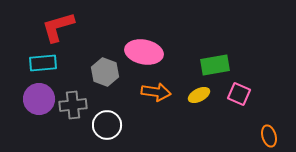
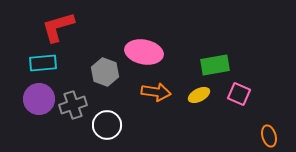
gray cross: rotated 12 degrees counterclockwise
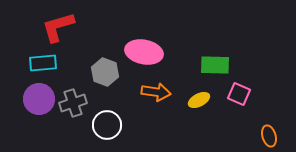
green rectangle: rotated 12 degrees clockwise
yellow ellipse: moved 5 px down
gray cross: moved 2 px up
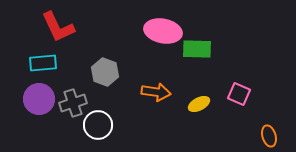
red L-shape: rotated 99 degrees counterclockwise
pink ellipse: moved 19 px right, 21 px up
green rectangle: moved 18 px left, 16 px up
yellow ellipse: moved 4 px down
white circle: moved 9 px left
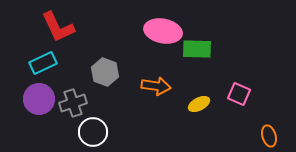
cyan rectangle: rotated 20 degrees counterclockwise
orange arrow: moved 6 px up
white circle: moved 5 px left, 7 px down
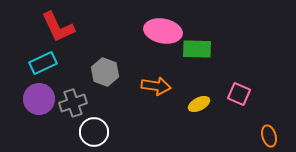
white circle: moved 1 px right
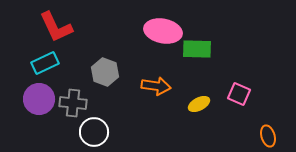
red L-shape: moved 2 px left
cyan rectangle: moved 2 px right
gray cross: rotated 24 degrees clockwise
orange ellipse: moved 1 px left
